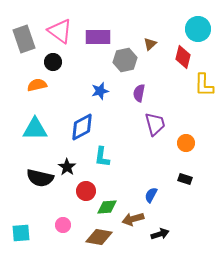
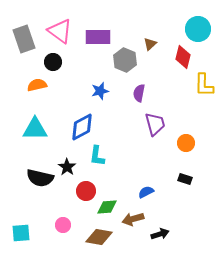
gray hexagon: rotated 25 degrees counterclockwise
cyan L-shape: moved 5 px left, 1 px up
blue semicircle: moved 5 px left, 3 px up; rotated 35 degrees clockwise
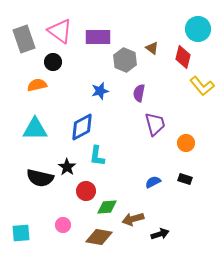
brown triangle: moved 2 px right, 4 px down; rotated 40 degrees counterclockwise
yellow L-shape: moved 2 px left, 1 px down; rotated 40 degrees counterclockwise
blue semicircle: moved 7 px right, 10 px up
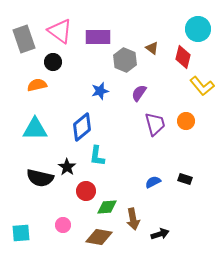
purple semicircle: rotated 24 degrees clockwise
blue diamond: rotated 12 degrees counterclockwise
orange circle: moved 22 px up
brown arrow: rotated 85 degrees counterclockwise
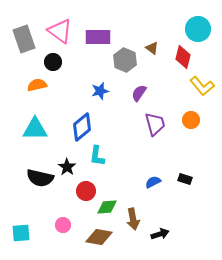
orange circle: moved 5 px right, 1 px up
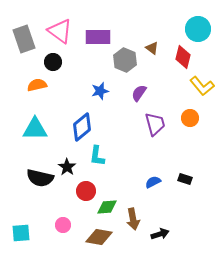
orange circle: moved 1 px left, 2 px up
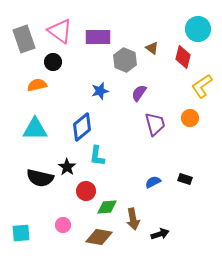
yellow L-shape: rotated 95 degrees clockwise
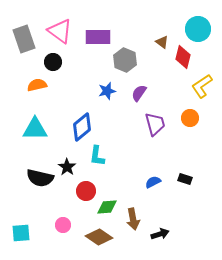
brown triangle: moved 10 px right, 6 px up
blue star: moved 7 px right
brown diamond: rotated 24 degrees clockwise
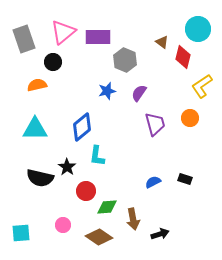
pink triangle: moved 3 px right, 1 px down; rotated 44 degrees clockwise
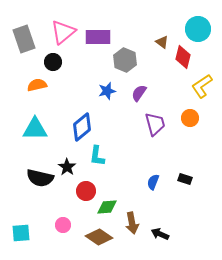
blue semicircle: rotated 42 degrees counterclockwise
brown arrow: moved 1 px left, 4 px down
black arrow: rotated 138 degrees counterclockwise
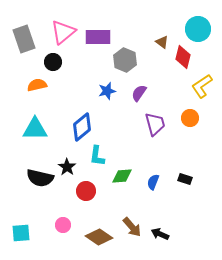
green diamond: moved 15 px right, 31 px up
brown arrow: moved 4 px down; rotated 30 degrees counterclockwise
